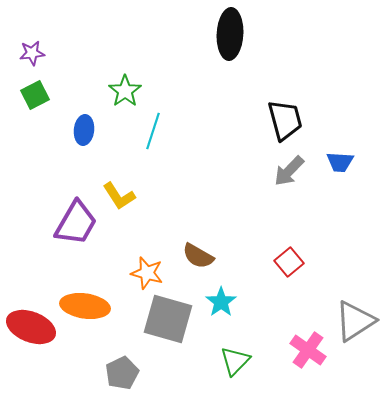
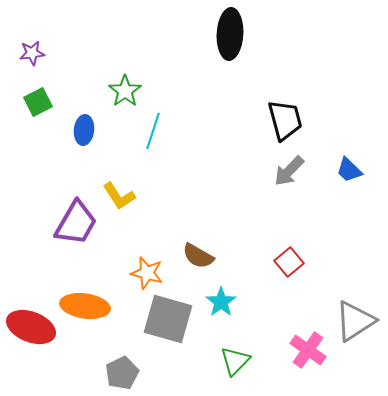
green square: moved 3 px right, 7 px down
blue trapezoid: moved 9 px right, 8 px down; rotated 40 degrees clockwise
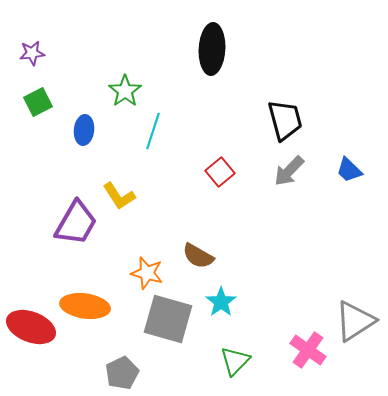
black ellipse: moved 18 px left, 15 px down
red square: moved 69 px left, 90 px up
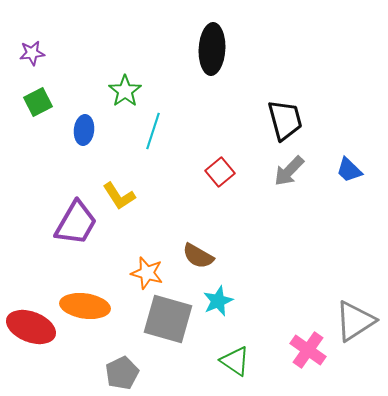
cyan star: moved 3 px left, 1 px up; rotated 12 degrees clockwise
green triangle: rotated 40 degrees counterclockwise
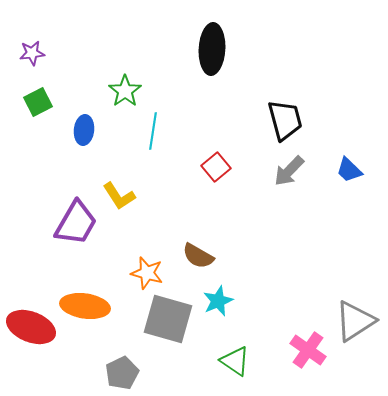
cyan line: rotated 9 degrees counterclockwise
red square: moved 4 px left, 5 px up
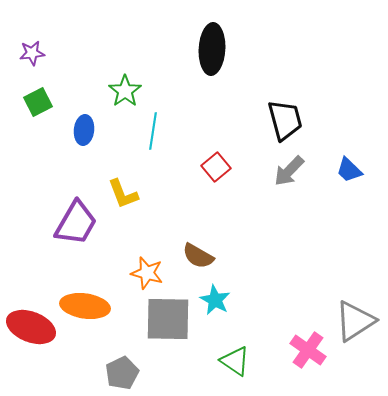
yellow L-shape: moved 4 px right, 2 px up; rotated 12 degrees clockwise
cyan star: moved 3 px left, 1 px up; rotated 20 degrees counterclockwise
gray square: rotated 15 degrees counterclockwise
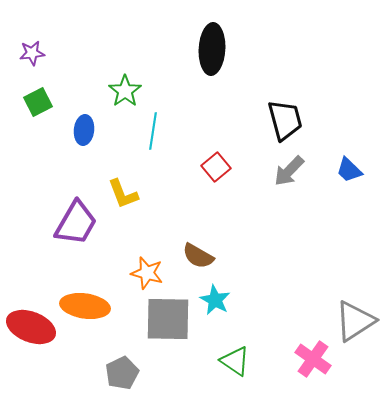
pink cross: moved 5 px right, 9 px down
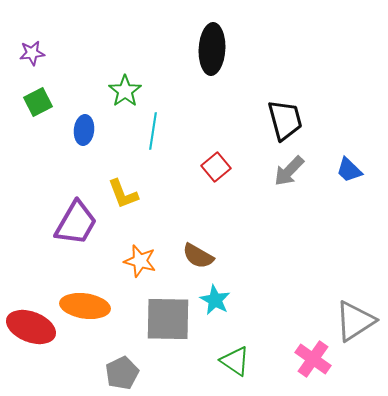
orange star: moved 7 px left, 12 px up
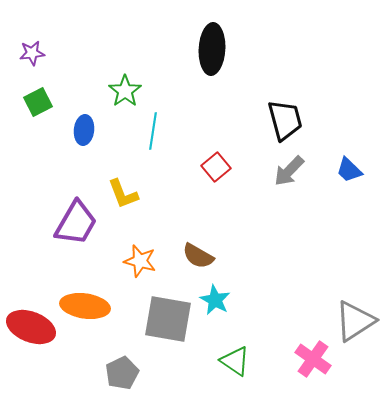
gray square: rotated 9 degrees clockwise
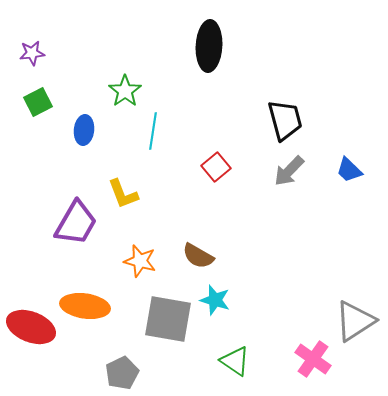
black ellipse: moved 3 px left, 3 px up
cyan star: rotated 12 degrees counterclockwise
